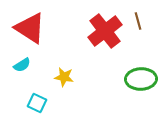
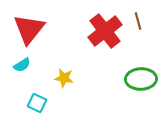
red triangle: moved 1 px left, 1 px down; rotated 36 degrees clockwise
yellow star: moved 1 px down
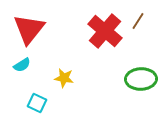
brown line: rotated 48 degrees clockwise
red cross: rotated 12 degrees counterclockwise
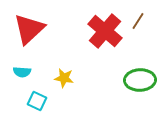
red triangle: rotated 8 degrees clockwise
cyan semicircle: moved 7 px down; rotated 36 degrees clockwise
green ellipse: moved 1 px left, 1 px down
cyan square: moved 2 px up
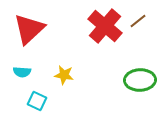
brown line: rotated 18 degrees clockwise
red cross: moved 5 px up
yellow star: moved 3 px up
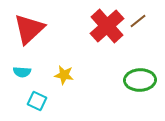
red cross: moved 2 px right; rotated 8 degrees clockwise
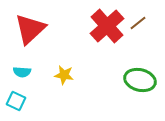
brown line: moved 2 px down
red triangle: moved 1 px right
green ellipse: rotated 16 degrees clockwise
cyan square: moved 21 px left
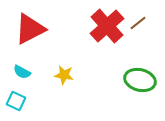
red triangle: rotated 16 degrees clockwise
cyan semicircle: rotated 24 degrees clockwise
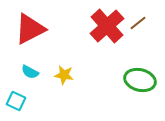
cyan semicircle: moved 8 px right
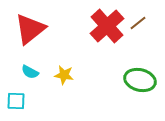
red triangle: rotated 12 degrees counterclockwise
cyan square: rotated 24 degrees counterclockwise
